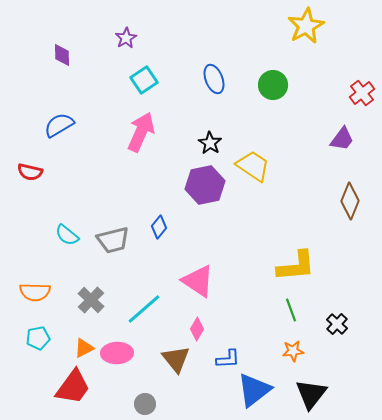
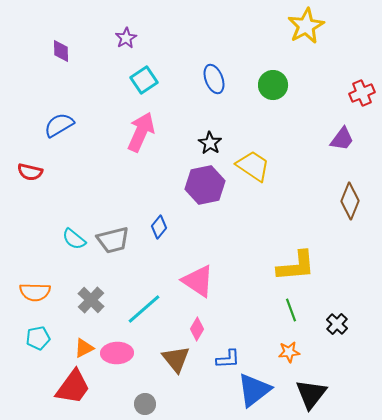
purple diamond: moved 1 px left, 4 px up
red cross: rotated 15 degrees clockwise
cyan semicircle: moved 7 px right, 4 px down
orange star: moved 4 px left, 1 px down
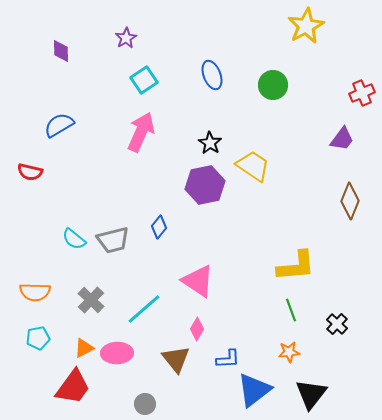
blue ellipse: moved 2 px left, 4 px up
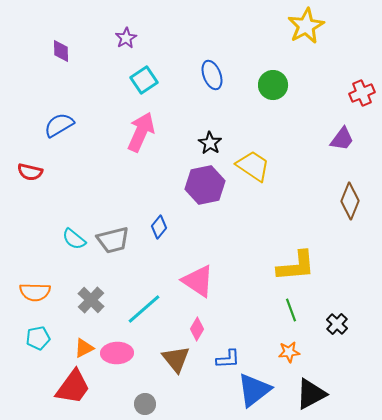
black triangle: rotated 24 degrees clockwise
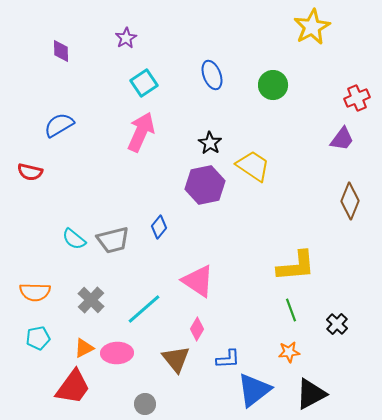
yellow star: moved 6 px right, 1 px down
cyan square: moved 3 px down
red cross: moved 5 px left, 5 px down
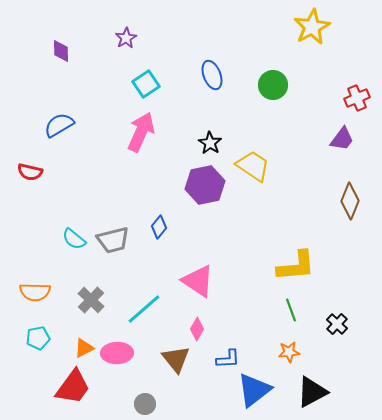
cyan square: moved 2 px right, 1 px down
black triangle: moved 1 px right, 2 px up
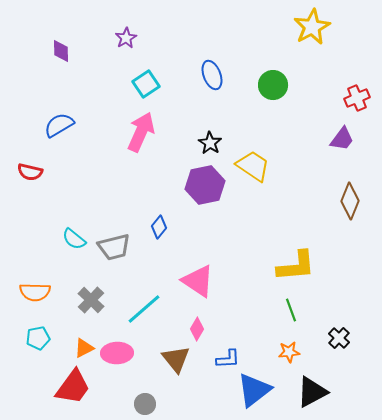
gray trapezoid: moved 1 px right, 7 px down
black cross: moved 2 px right, 14 px down
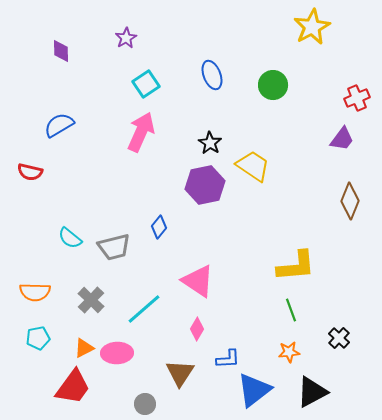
cyan semicircle: moved 4 px left, 1 px up
brown triangle: moved 4 px right, 14 px down; rotated 12 degrees clockwise
